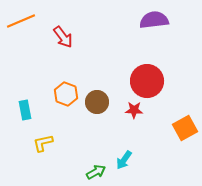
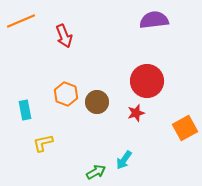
red arrow: moved 1 px right, 1 px up; rotated 15 degrees clockwise
red star: moved 2 px right, 3 px down; rotated 18 degrees counterclockwise
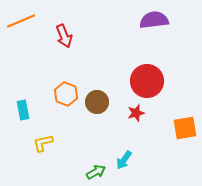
cyan rectangle: moved 2 px left
orange square: rotated 20 degrees clockwise
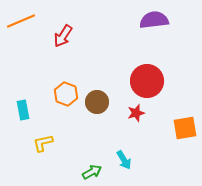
red arrow: moved 1 px left; rotated 55 degrees clockwise
cyan arrow: rotated 66 degrees counterclockwise
green arrow: moved 4 px left
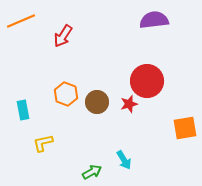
red star: moved 7 px left, 9 px up
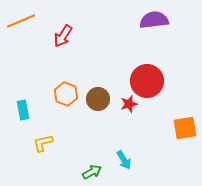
brown circle: moved 1 px right, 3 px up
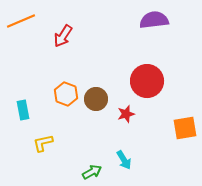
brown circle: moved 2 px left
red star: moved 3 px left, 10 px down
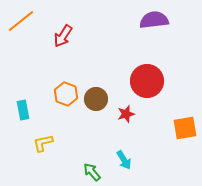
orange line: rotated 16 degrees counterclockwise
green arrow: rotated 102 degrees counterclockwise
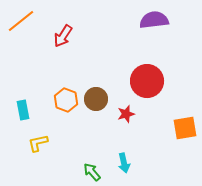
orange hexagon: moved 6 px down
yellow L-shape: moved 5 px left
cyan arrow: moved 3 px down; rotated 18 degrees clockwise
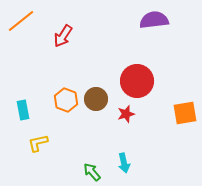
red circle: moved 10 px left
orange square: moved 15 px up
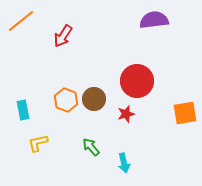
brown circle: moved 2 px left
green arrow: moved 1 px left, 25 px up
